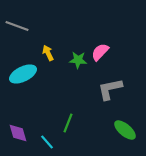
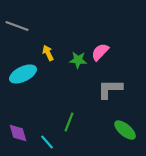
gray L-shape: rotated 12 degrees clockwise
green line: moved 1 px right, 1 px up
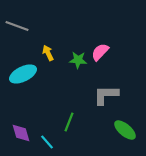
gray L-shape: moved 4 px left, 6 px down
purple diamond: moved 3 px right
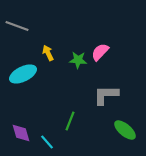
green line: moved 1 px right, 1 px up
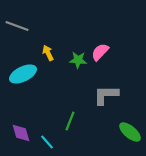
green ellipse: moved 5 px right, 2 px down
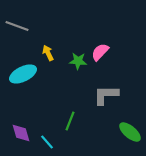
green star: moved 1 px down
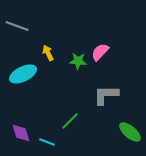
green line: rotated 24 degrees clockwise
cyan line: rotated 28 degrees counterclockwise
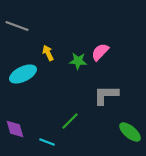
purple diamond: moved 6 px left, 4 px up
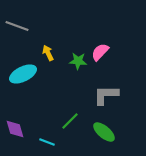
green ellipse: moved 26 px left
